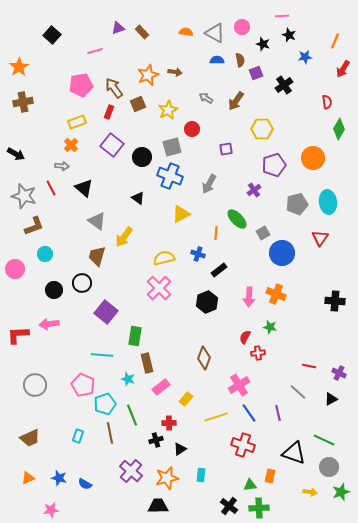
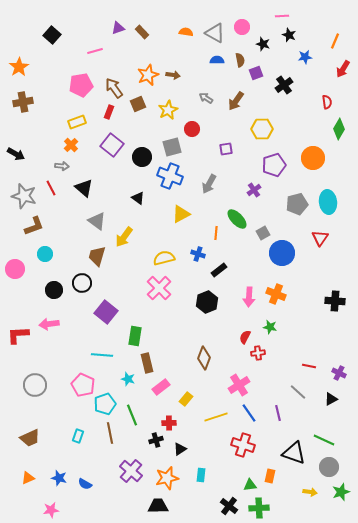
brown arrow at (175, 72): moved 2 px left, 3 px down
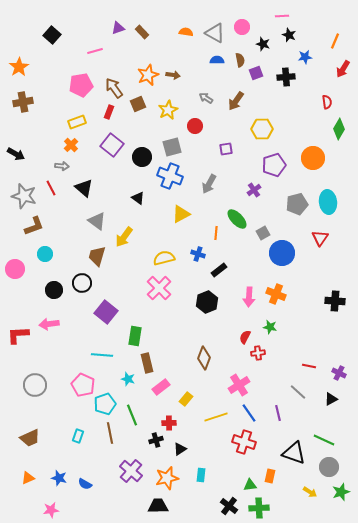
black cross at (284, 85): moved 2 px right, 8 px up; rotated 30 degrees clockwise
red circle at (192, 129): moved 3 px right, 3 px up
red cross at (243, 445): moved 1 px right, 3 px up
yellow arrow at (310, 492): rotated 24 degrees clockwise
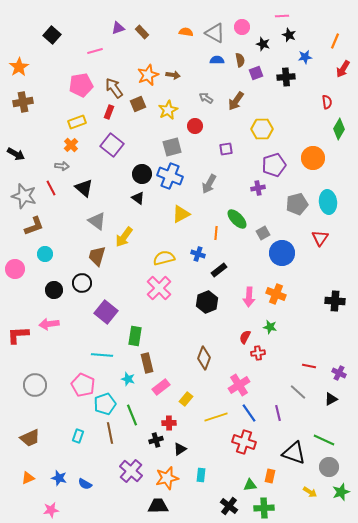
black circle at (142, 157): moved 17 px down
purple cross at (254, 190): moved 4 px right, 2 px up; rotated 24 degrees clockwise
green cross at (259, 508): moved 5 px right
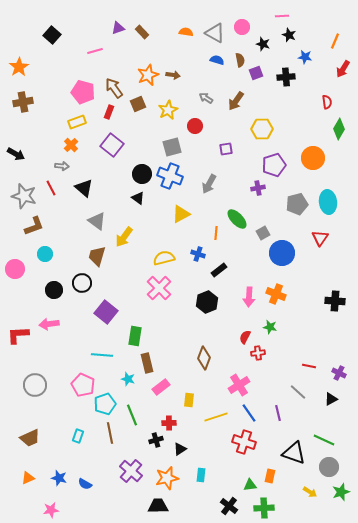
blue star at (305, 57): rotated 16 degrees clockwise
blue semicircle at (217, 60): rotated 16 degrees clockwise
pink pentagon at (81, 85): moved 2 px right, 7 px down; rotated 25 degrees clockwise
yellow rectangle at (186, 399): moved 3 px right, 1 px down; rotated 32 degrees counterclockwise
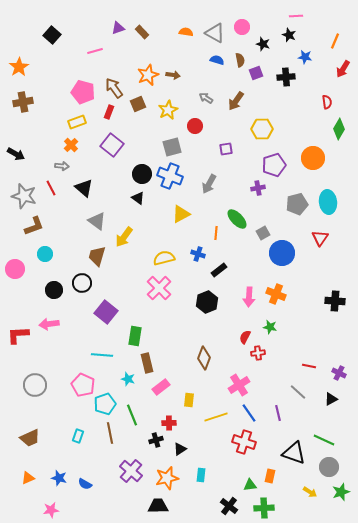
pink line at (282, 16): moved 14 px right
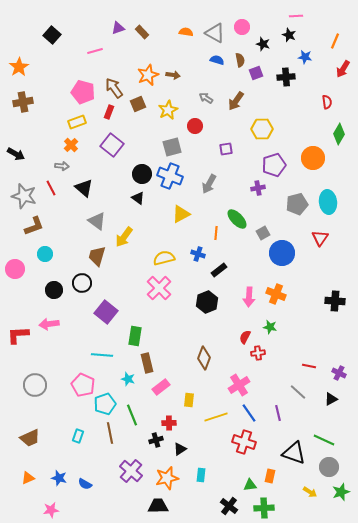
green diamond at (339, 129): moved 5 px down
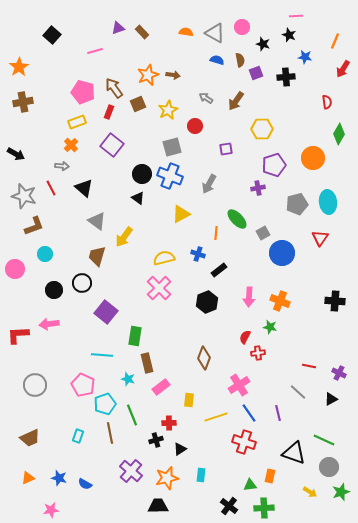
orange cross at (276, 294): moved 4 px right, 7 px down
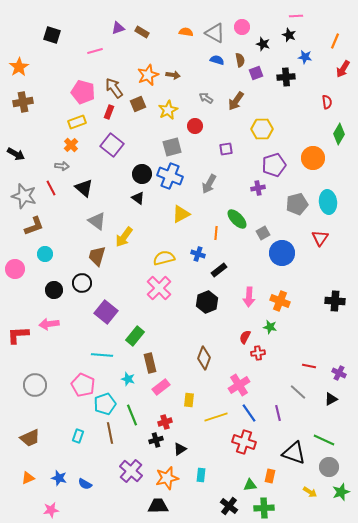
brown rectangle at (142, 32): rotated 16 degrees counterclockwise
black square at (52, 35): rotated 24 degrees counterclockwise
green rectangle at (135, 336): rotated 30 degrees clockwise
brown rectangle at (147, 363): moved 3 px right
red cross at (169, 423): moved 4 px left, 1 px up; rotated 16 degrees counterclockwise
